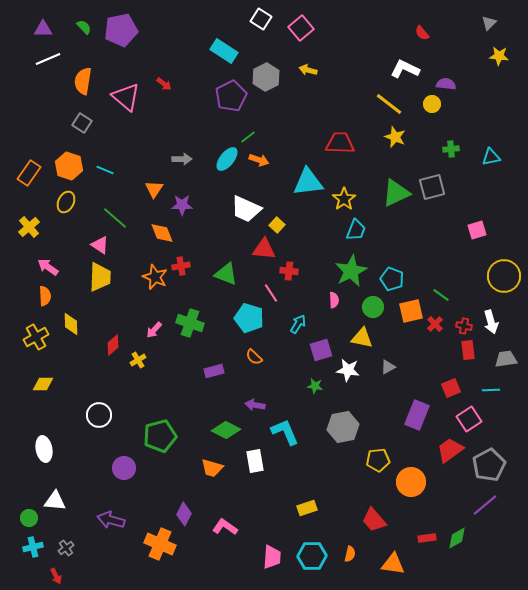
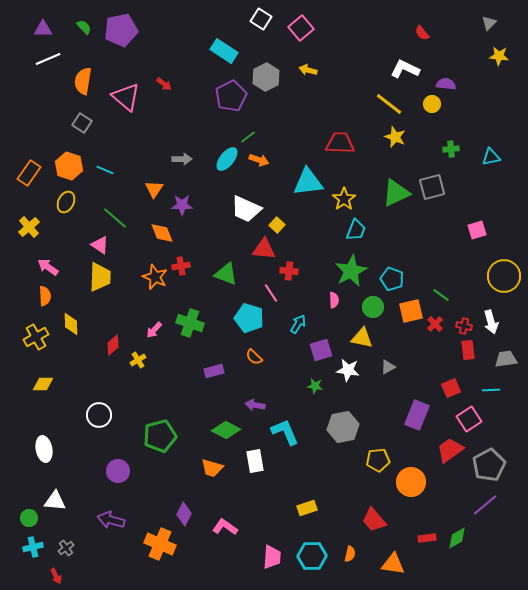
purple circle at (124, 468): moved 6 px left, 3 px down
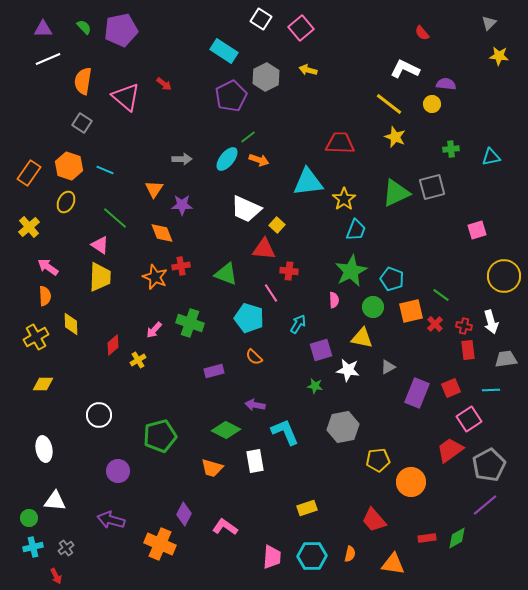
purple rectangle at (417, 415): moved 22 px up
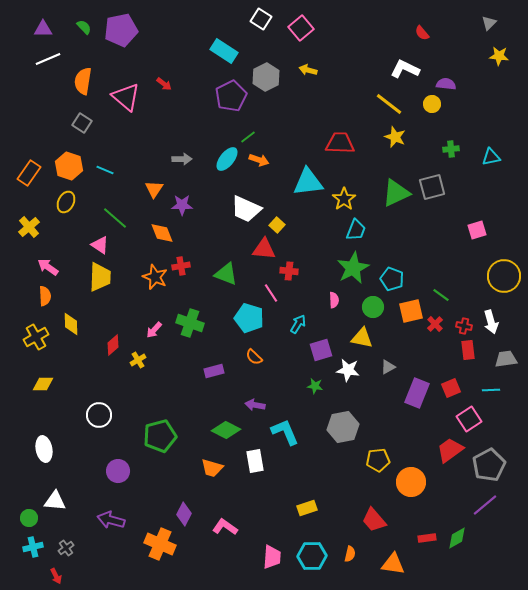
green star at (351, 271): moved 2 px right, 3 px up
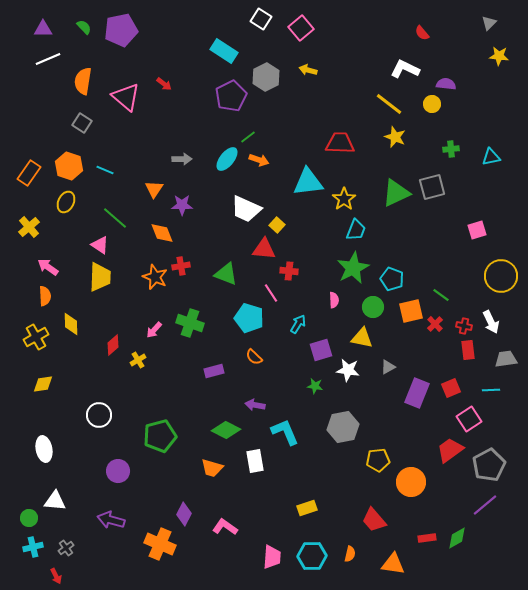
yellow circle at (504, 276): moved 3 px left
white arrow at (491, 322): rotated 10 degrees counterclockwise
yellow diamond at (43, 384): rotated 10 degrees counterclockwise
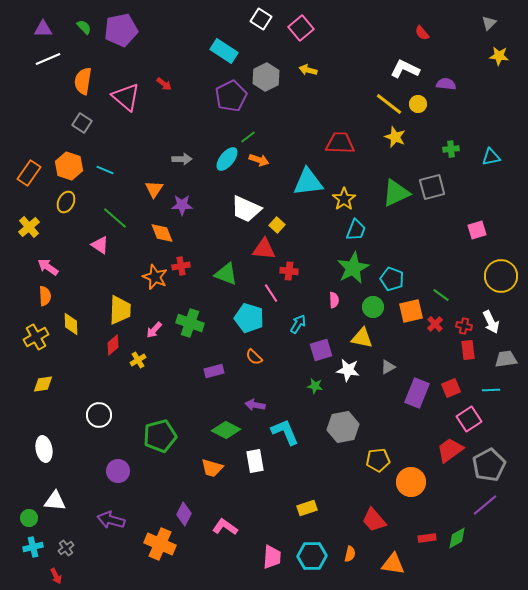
yellow circle at (432, 104): moved 14 px left
yellow trapezoid at (100, 277): moved 20 px right, 33 px down
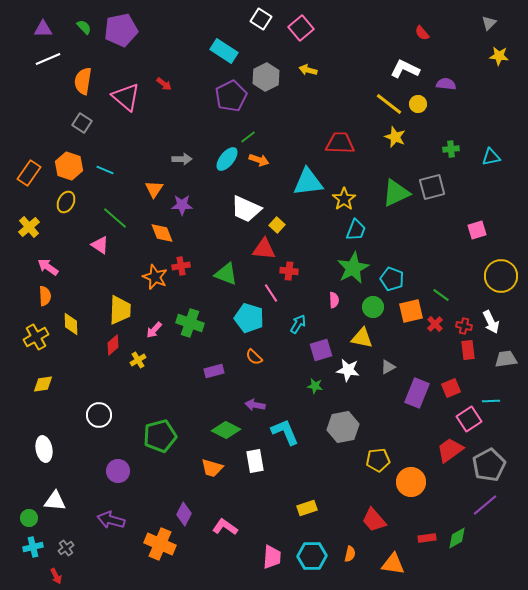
cyan line at (491, 390): moved 11 px down
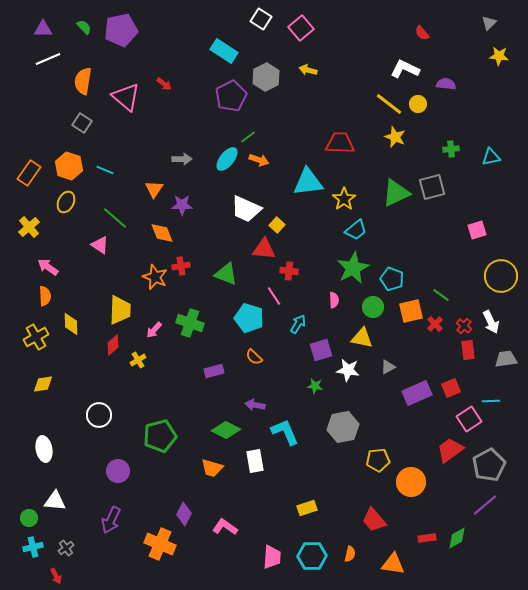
cyan trapezoid at (356, 230): rotated 30 degrees clockwise
pink line at (271, 293): moved 3 px right, 3 px down
red cross at (464, 326): rotated 28 degrees clockwise
purple rectangle at (417, 393): rotated 44 degrees clockwise
purple arrow at (111, 520): rotated 80 degrees counterclockwise
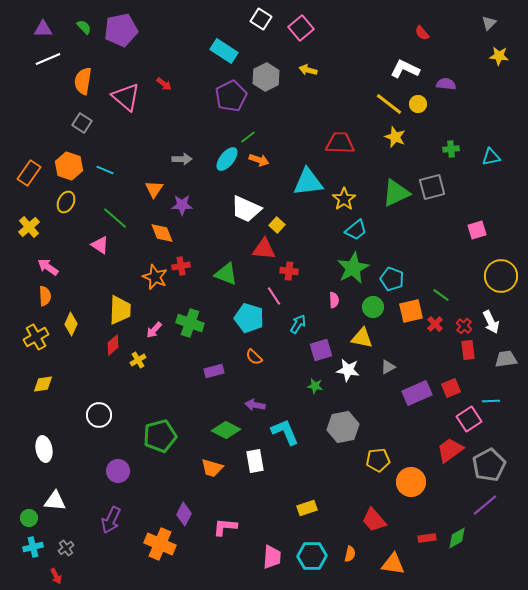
yellow diamond at (71, 324): rotated 25 degrees clockwise
pink L-shape at (225, 527): rotated 30 degrees counterclockwise
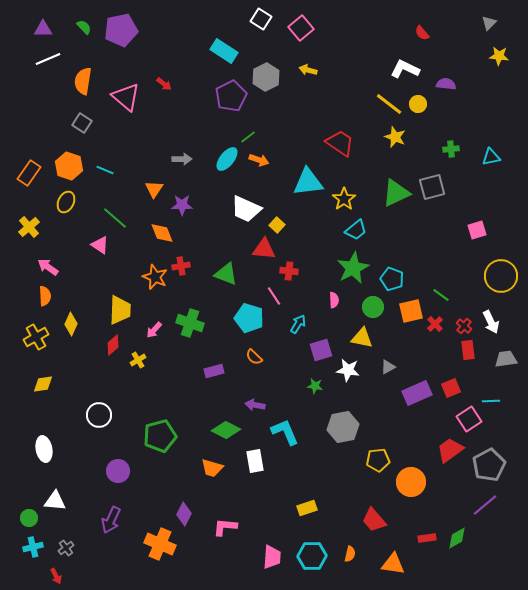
red trapezoid at (340, 143): rotated 32 degrees clockwise
